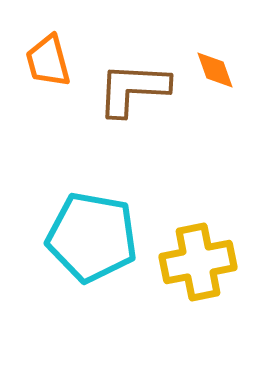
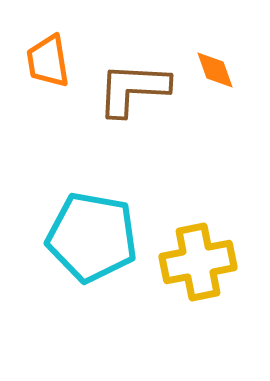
orange trapezoid: rotated 6 degrees clockwise
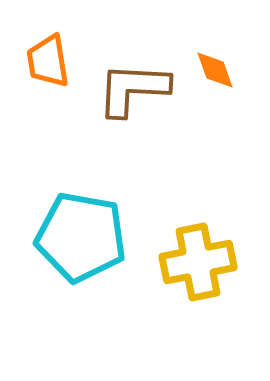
cyan pentagon: moved 11 px left
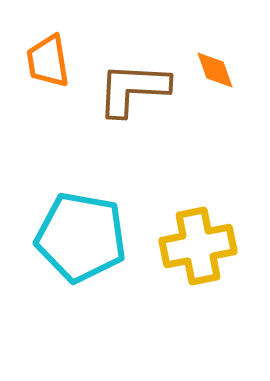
yellow cross: moved 16 px up
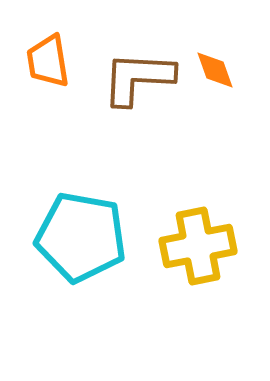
brown L-shape: moved 5 px right, 11 px up
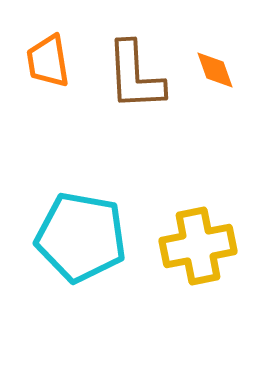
brown L-shape: moved 3 px left, 2 px up; rotated 96 degrees counterclockwise
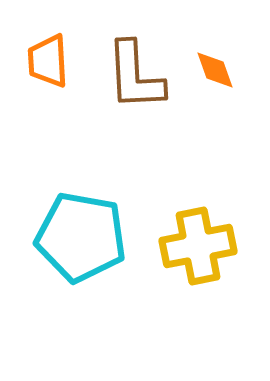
orange trapezoid: rotated 6 degrees clockwise
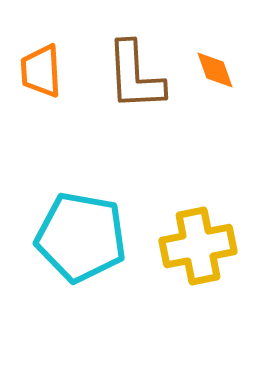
orange trapezoid: moved 7 px left, 10 px down
